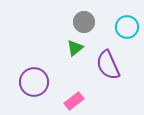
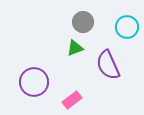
gray circle: moved 1 px left
green triangle: rotated 18 degrees clockwise
pink rectangle: moved 2 px left, 1 px up
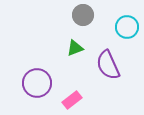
gray circle: moved 7 px up
purple circle: moved 3 px right, 1 px down
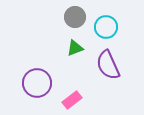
gray circle: moved 8 px left, 2 px down
cyan circle: moved 21 px left
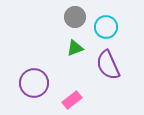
purple circle: moved 3 px left
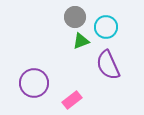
green triangle: moved 6 px right, 7 px up
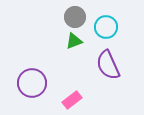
green triangle: moved 7 px left
purple circle: moved 2 px left
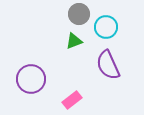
gray circle: moved 4 px right, 3 px up
purple circle: moved 1 px left, 4 px up
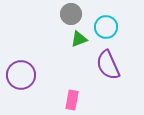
gray circle: moved 8 px left
green triangle: moved 5 px right, 2 px up
purple circle: moved 10 px left, 4 px up
pink rectangle: rotated 42 degrees counterclockwise
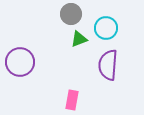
cyan circle: moved 1 px down
purple semicircle: rotated 28 degrees clockwise
purple circle: moved 1 px left, 13 px up
